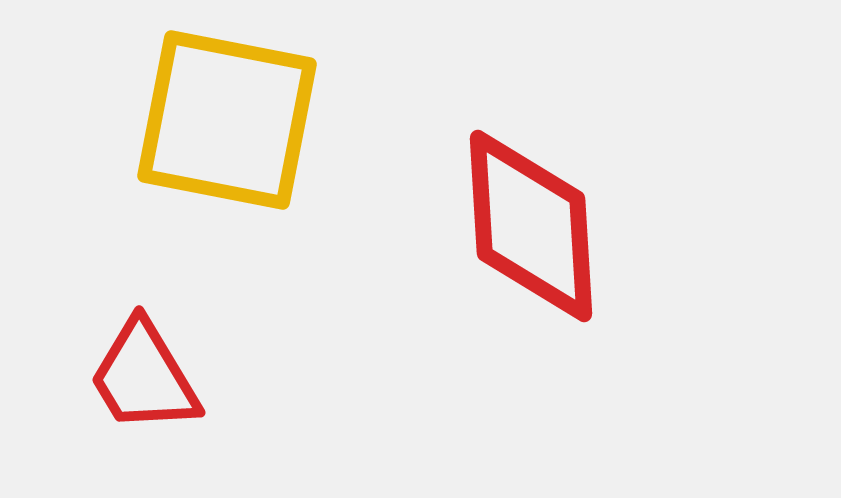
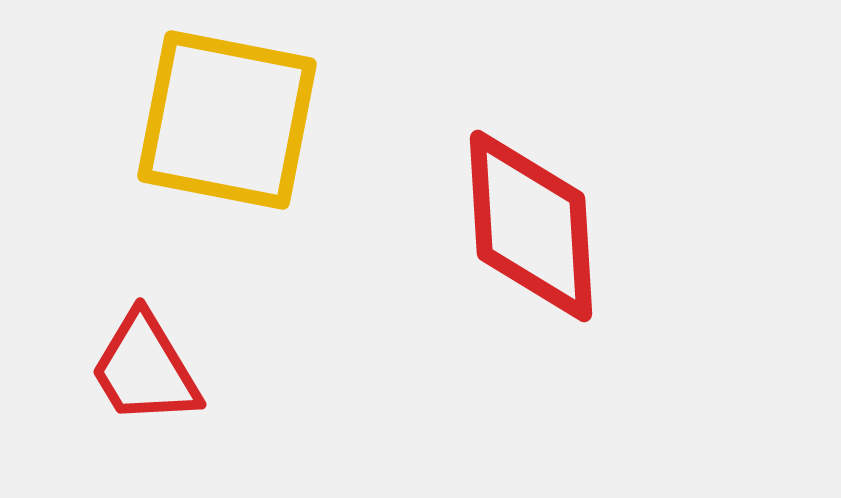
red trapezoid: moved 1 px right, 8 px up
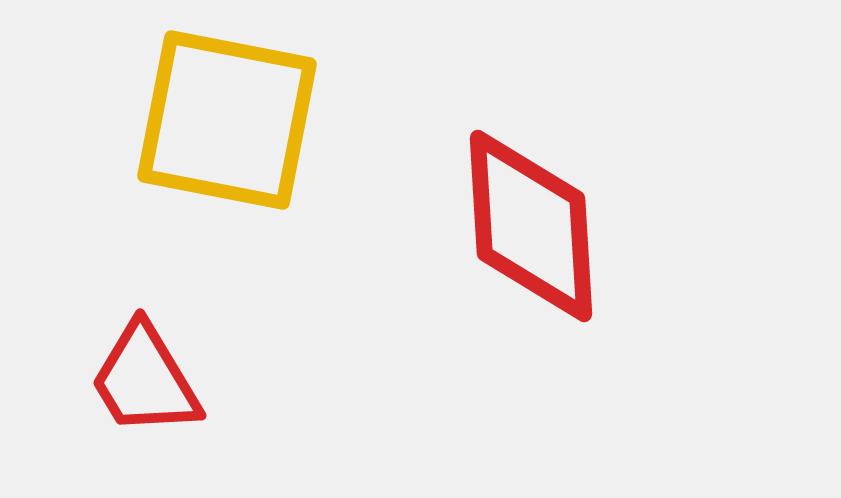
red trapezoid: moved 11 px down
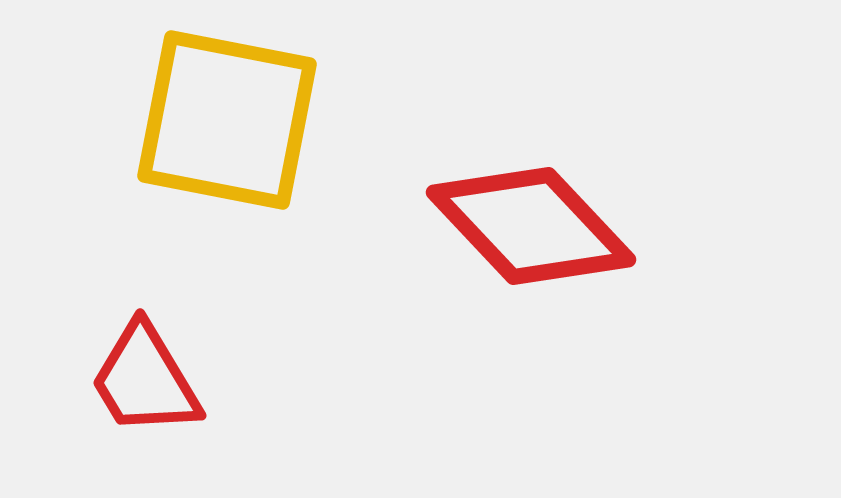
red diamond: rotated 40 degrees counterclockwise
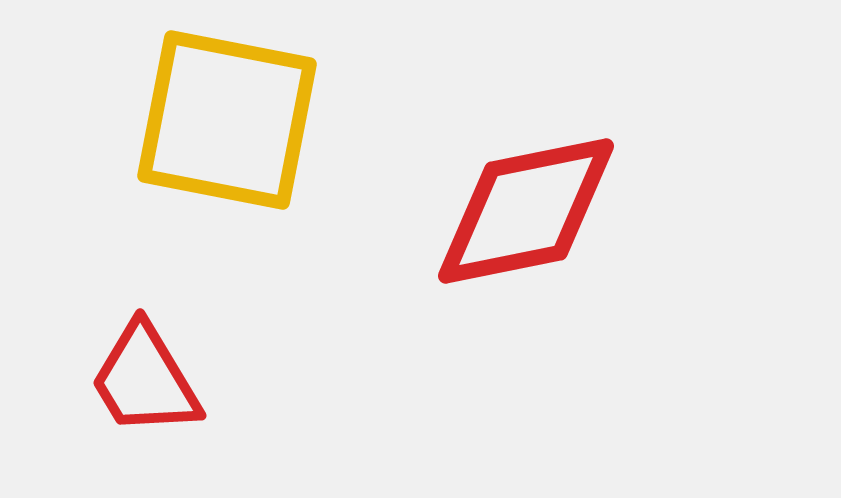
red diamond: moved 5 px left, 15 px up; rotated 58 degrees counterclockwise
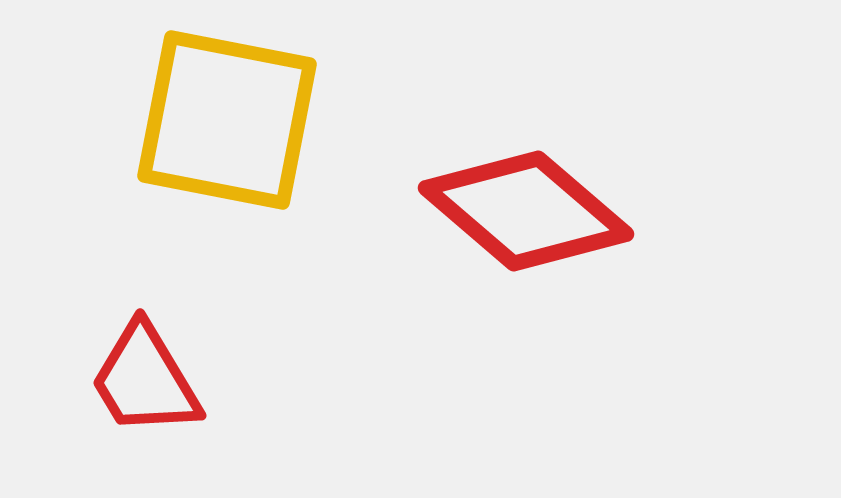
red diamond: rotated 52 degrees clockwise
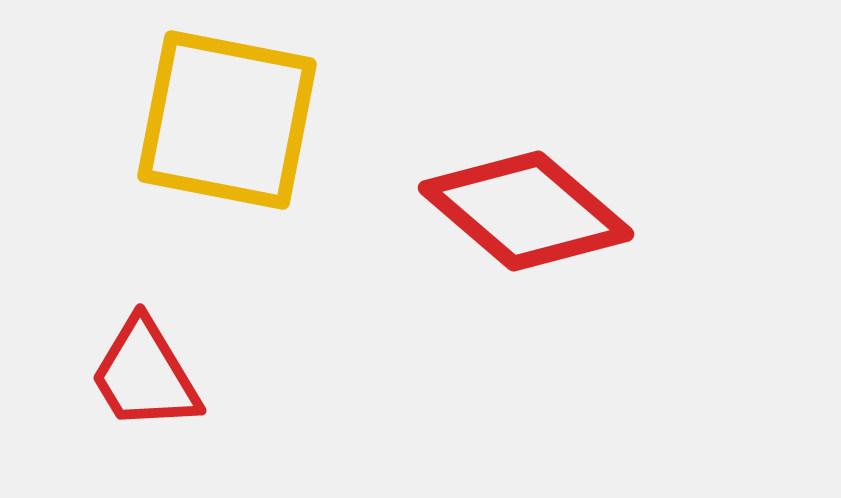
red trapezoid: moved 5 px up
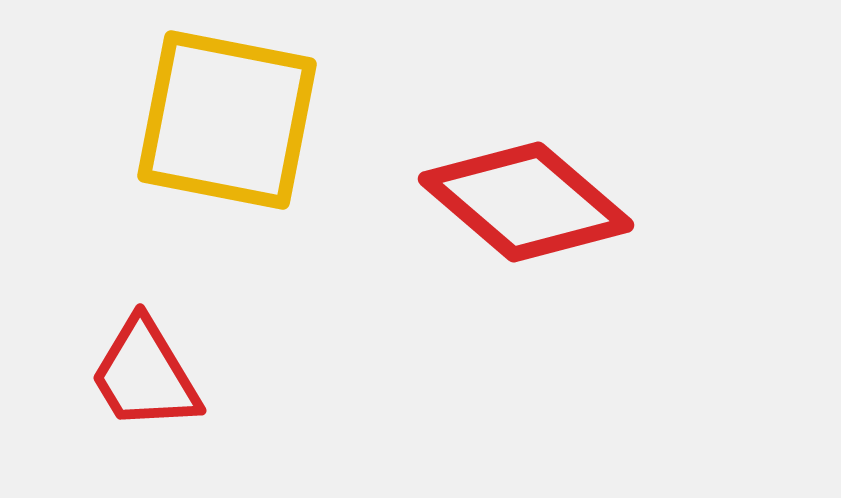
red diamond: moved 9 px up
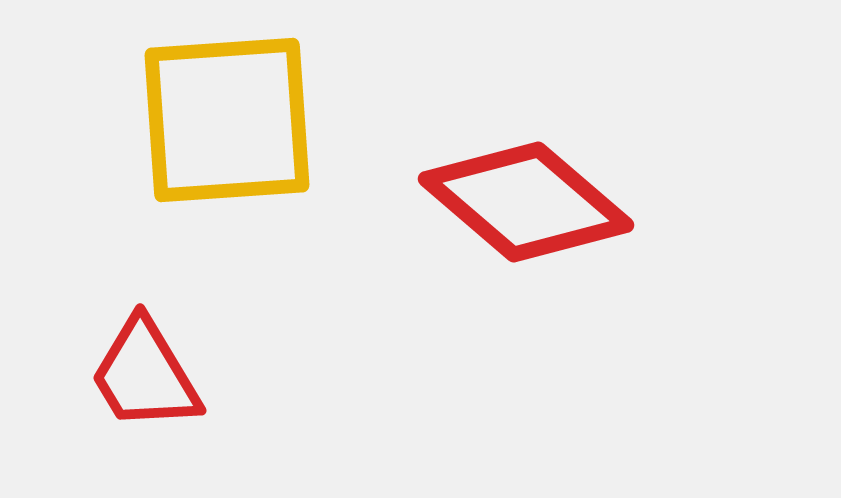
yellow square: rotated 15 degrees counterclockwise
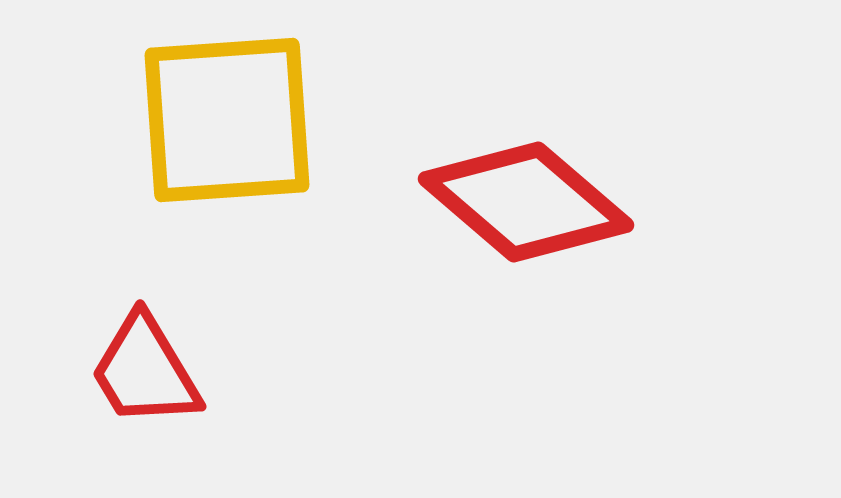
red trapezoid: moved 4 px up
